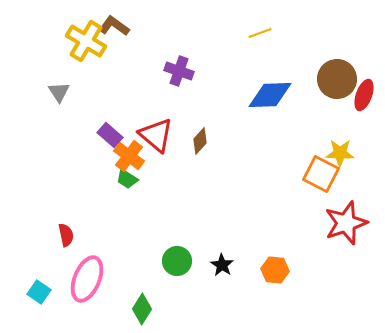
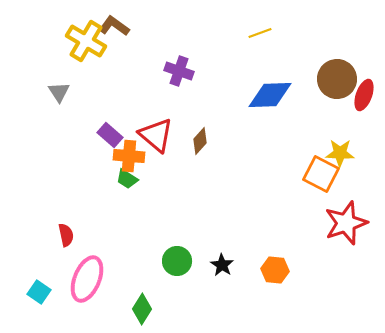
orange cross: rotated 32 degrees counterclockwise
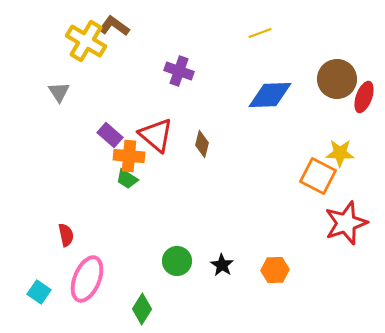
red ellipse: moved 2 px down
brown diamond: moved 2 px right, 3 px down; rotated 28 degrees counterclockwise
orange square: moved 3 px left, 2 px down
orange hexagon: rotated 8 degrees counterclockwise
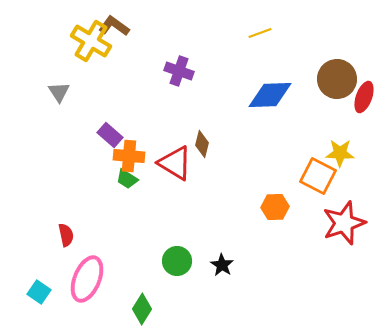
yellow cross: moved 5 px right
red triangle: moved 19 px right, 28 px down; rotated 9 degrees counterclockwise
red star: moved 2 px left
orange hexagon: moved 63 px up
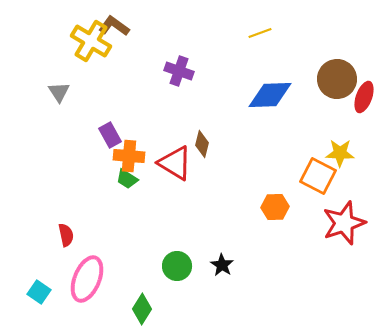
purple rectangle: rotated 20 degrees clockwise
green circle: moved 5 px down
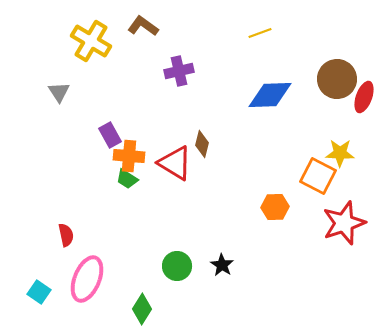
brown L-shape: moved 29 px right
purple cross: rotated 32 degrees counterclockwise
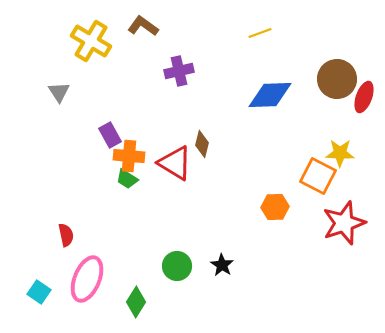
green diamond: moved 6 px left, 7 px up
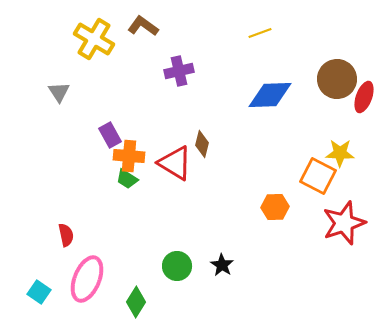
yellow cross: moved 3 px right, 2 px up
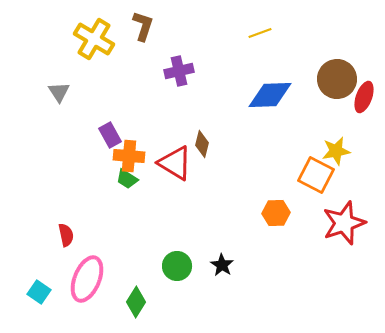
brown L-shape: rotated 72 degrees clockwise
yellow star: moved 4 px left, 2 px up; rotated 12 degrees counterclockwise
orange square: moved 2 px left, 1 px up
orange hexagon: moved 1 px right, 6 px down
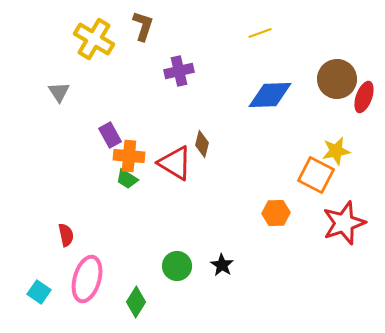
pink ellipse: rotated 6 degrees counterclockwise
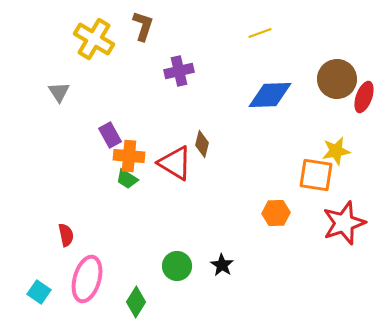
orange square: rotated 18 degrees counterclockwise
